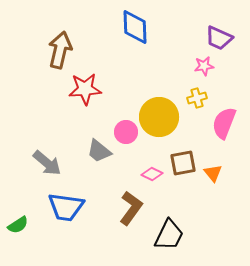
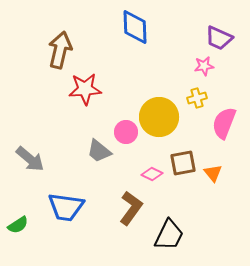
gray arrow: moved 17 px left, 4 px up
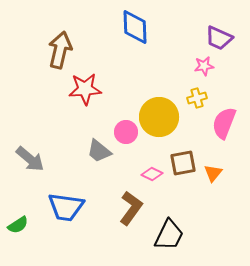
orange triangle: rotated 18 degrees clockwise
